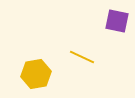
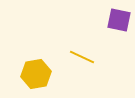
purple square: moved 2 px right, 1 px up
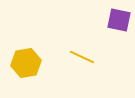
yellow hexagon: moved 10 px left, 11 px up
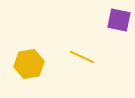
yellow hexagon: moved 3 px right, 1 px down
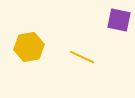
yellow hexagon: moved 17 px up
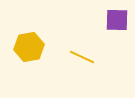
purple square: moved 2 px left; rotated 10 degrees counterclockwise
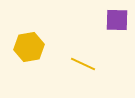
yellow line: moved 1 px right, 7 px down
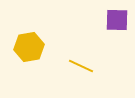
yellow line: moved 2 px left, 2 px down
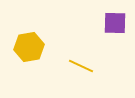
purple square: moved 2 px left, 3 px down
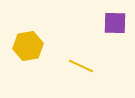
yellow hexagon: moved 1 px left, 1 px up
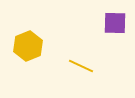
yellow hexagon: rotated 12 degrees counterclockwise
